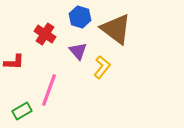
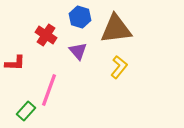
brown triangle: rotated 44 degrees counterclockwise
red cross: moved 1 px right, 1 px down
red L-shape: moved 1 px right, 1 px down
yellow L-shape: moved 17 px right
green rectangle: moved 4 px right; rotated 18 degrees counterclockwise
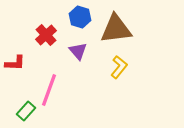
red cross: rotated 15 degrees clockwise
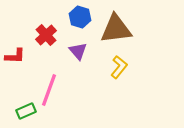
red L-shape: moved 7 px up
green rectangle: rotated 24 degrees clockwise
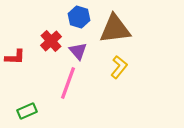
blue hexagon: moved 1 px left
brown triangle: moved 1 px left
red cross: moved 5 px right, 6 px down
red L-shape: moved 1 px down
pink line: moved 19 px right, 7 px up
green rectangle: moved 1 px right
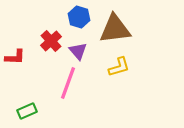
yellow L-shape: rotated 35 degrees clockwise
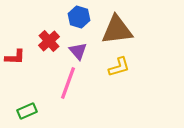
brown triangle: moved 2 px right, 1 px down
red cross: moved 2 px left
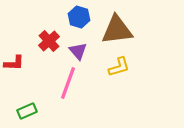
red L-shape: moved 1 px left, 6 px down
